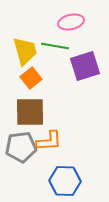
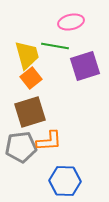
yellow trapezoid: moved 2 px right, 4 px down
brown square: rotated 16 degrees counterclockwise
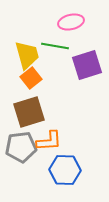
purple square: moved 2 px right, 1 px up
brown square: moved 1 px left
blue hexagon: moved 11 px up
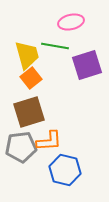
blue hexagon: rotated 12 degrees clockwise
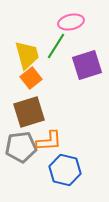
green line: moved 1 px right; rotated 68 degrees counterclockwise
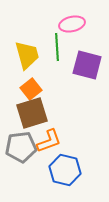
pink ellipse: moved 1 px right, 2 px down
green line: moved 1 px right, 1 px down; rotated 36 degrees counterclockwise
purple square: rotated 32 degrees clockwise
orange square: moved 11 px down
brown square: moved 3 px right, 1 px down
orange L-shape: rotated 16 degrees counterclockwise
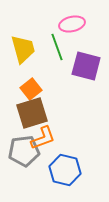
green line: rotated 16 degrees counterclockwise
yellow trapezoid: moved 4 px left, 6 px up
purple square: moved 1 px left, 1 px down
orange L-shape: moved 6 px left, 3 px up
gray pentagon: moved 3 px right, 4 px down
